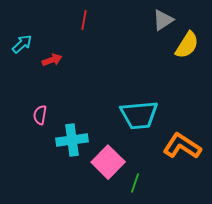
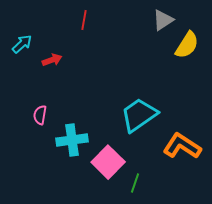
cyan trapezoid: rotated 150 degrees clockwise
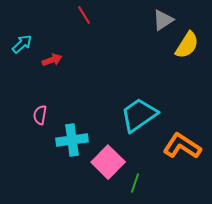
red line: moved 5 px up; rotated 42 degrees counterclockwise
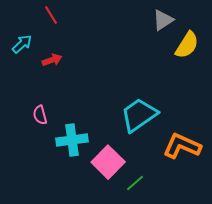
red line: moved 33 px left
pink semicircle: rotated 24 degrees counterclockwise
orange L-shape: rotated 9 degrees counterclockwise
green line: rotated 30 degrees clockwise
